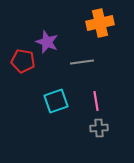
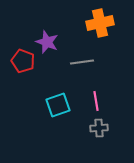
red pentagon: rotated 10 degrees clockwise
cyan square: moved 2 px right, 4 px down
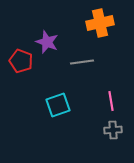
red pentagon: moved 2 px left
pink line: moved 15 px right
gray cross: moved 14 px right, 2 px down
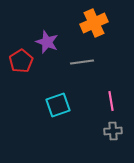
orange cross: moved 6 px left; rotated 12 degrees counterclockwise
red pentagon: rotated 20 degrees clockwise
gray cross: moved 1 px down
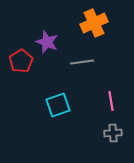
gray cross: moved 2 px down
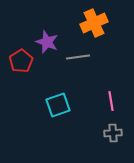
gray line: moved 4 px left, 5 px up
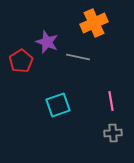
gray line: rotated 20 degrees clockwise
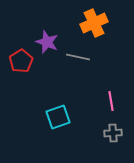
cyan square: moved 12 px down
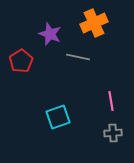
purple star: moved 3 px right, 8 px up
